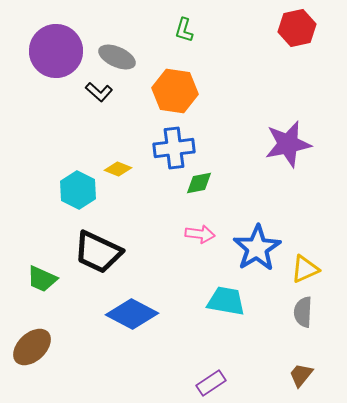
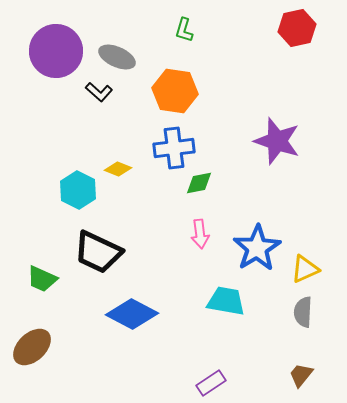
purple star: moved 11 px left, 3 px up; rotated 30 degrees clockwise
pink arrow: rotated 76 degrees clockwise
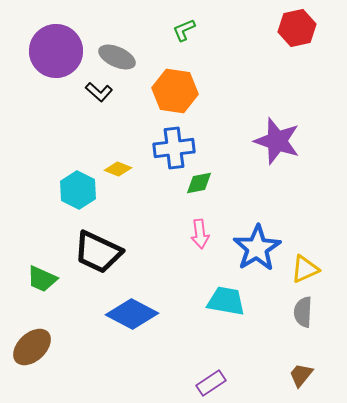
green L-shape: rotated 50 degrees clockwise
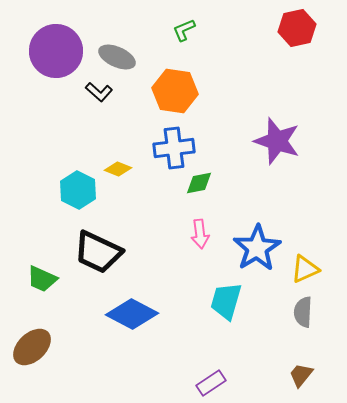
cyan trapezoid: rotated 84 degrees counterclockwise
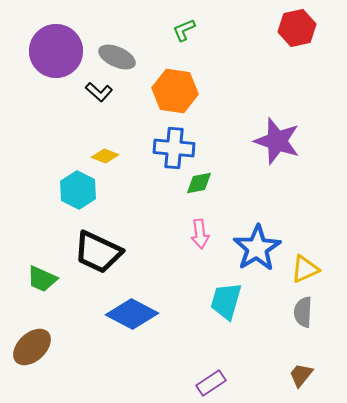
blue cross: rotated 12 degrees clockwise
yellow diamond: moved 13 px left, 13 px up
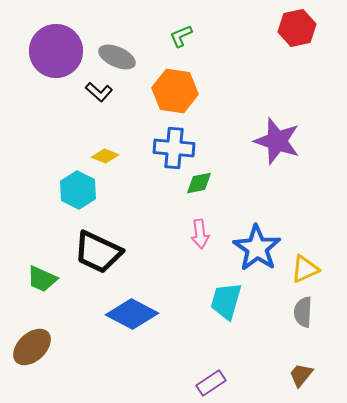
green L-shape: moved 3 px left, 6 px down
blue star: rotated 6 degrees counterclockwise
